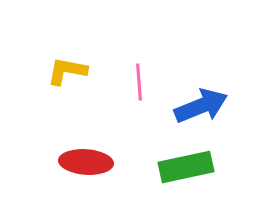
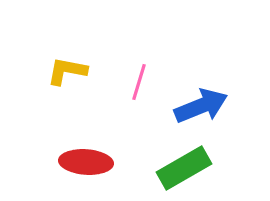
pink line: rotated 21 degrees clockwise
green rectangle: moved 2 px left, 1 px down; rotated 18 degrees counterclockwise
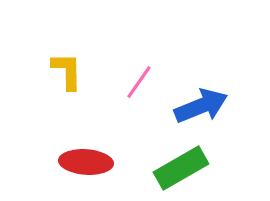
yellow L-shape: rotated 78 degrees clockwise
pink line: rotated 18 degrees clockwise
green rectangle: moved 3 px left
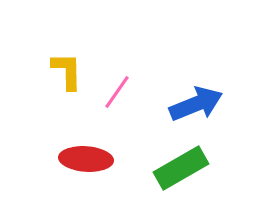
pink line: moved 22 px left, 10 px down
blue arrow: moved 5 px left, 2 px up
red ellipse: moved 3 px up
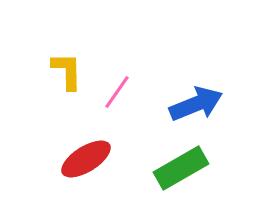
red ellipse: rotated 36 degrees counterclockwise
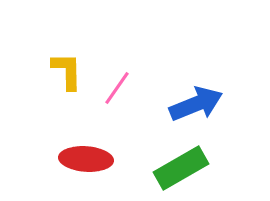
pink line: moved 4 px up
red ellipse: rotated 36 degrees clockwise
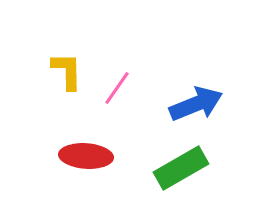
red ellipse: moved 3 px up
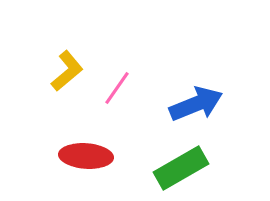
yellow L-shape: rotated 51 degrees clockwise
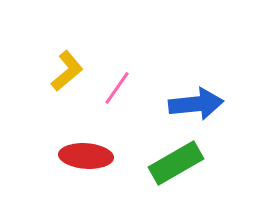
blue arrow: rotated 16 degrees clockwise
green rectangle: moved 5 px left, 5 px up
